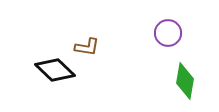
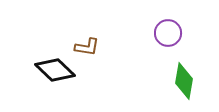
green diamond: moved 1 px left
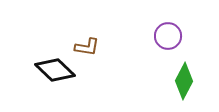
purple circle: moved 3 px down
green diamond: rotated 18 degrees clockwise
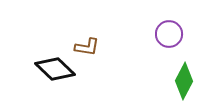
purple circle: moved 1 px right, 2 px up
black diamond: moved 1 px up
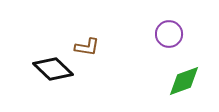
black diamond: moved 2 px left
green diamond: rotated 42 degrees clockwise
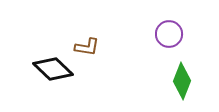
green diamond: moved 2 px left; rotated 48 degrees counterclockwise
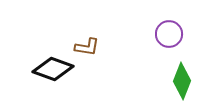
black diamond: rotated 24 degrees counterclockwise
